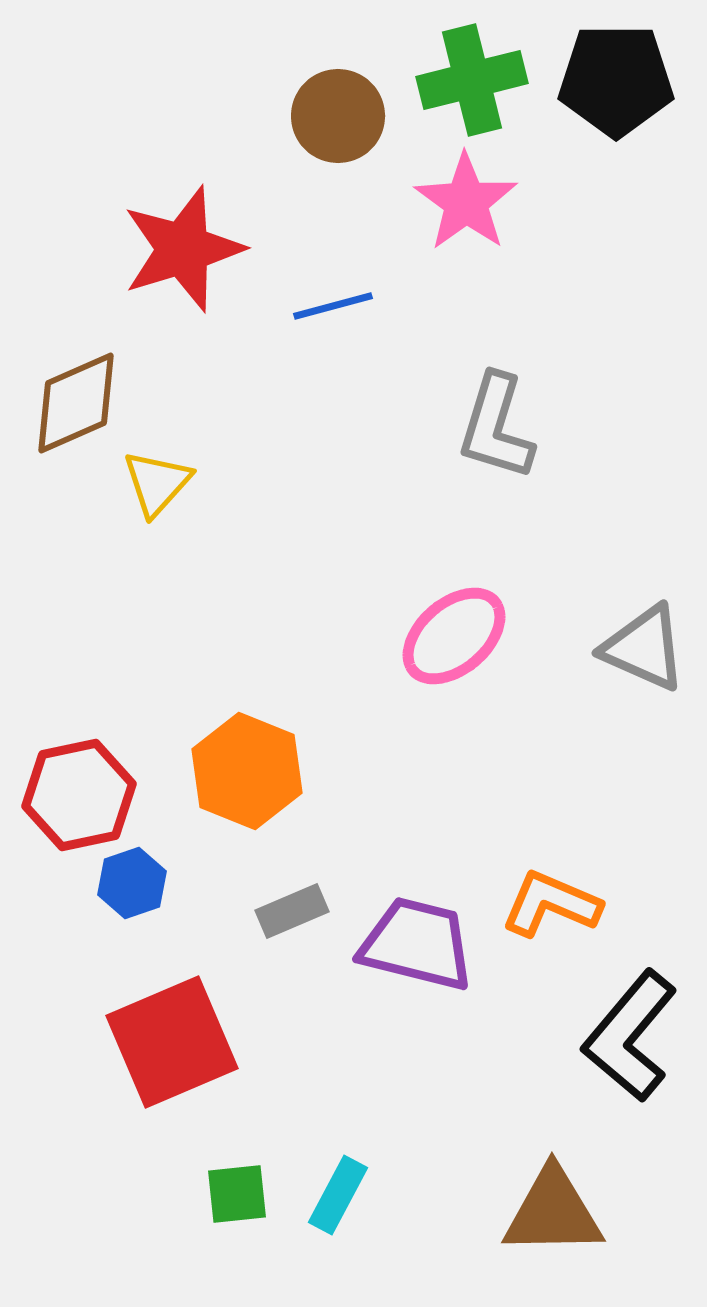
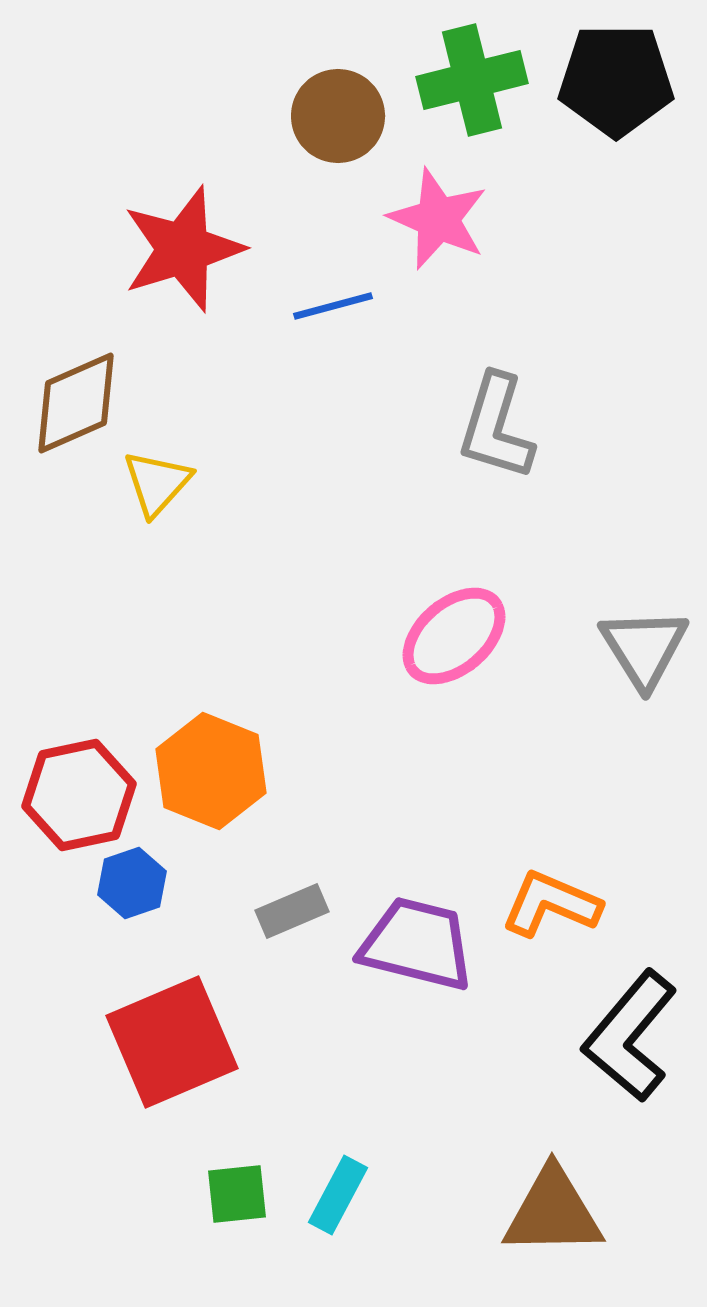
pink star: moved 28 px left, 17 px down; rotated 12 degrees counterclockwise
gray triangle: rotated 34 degrees clockwise
orange hexagon: moved 36 px left
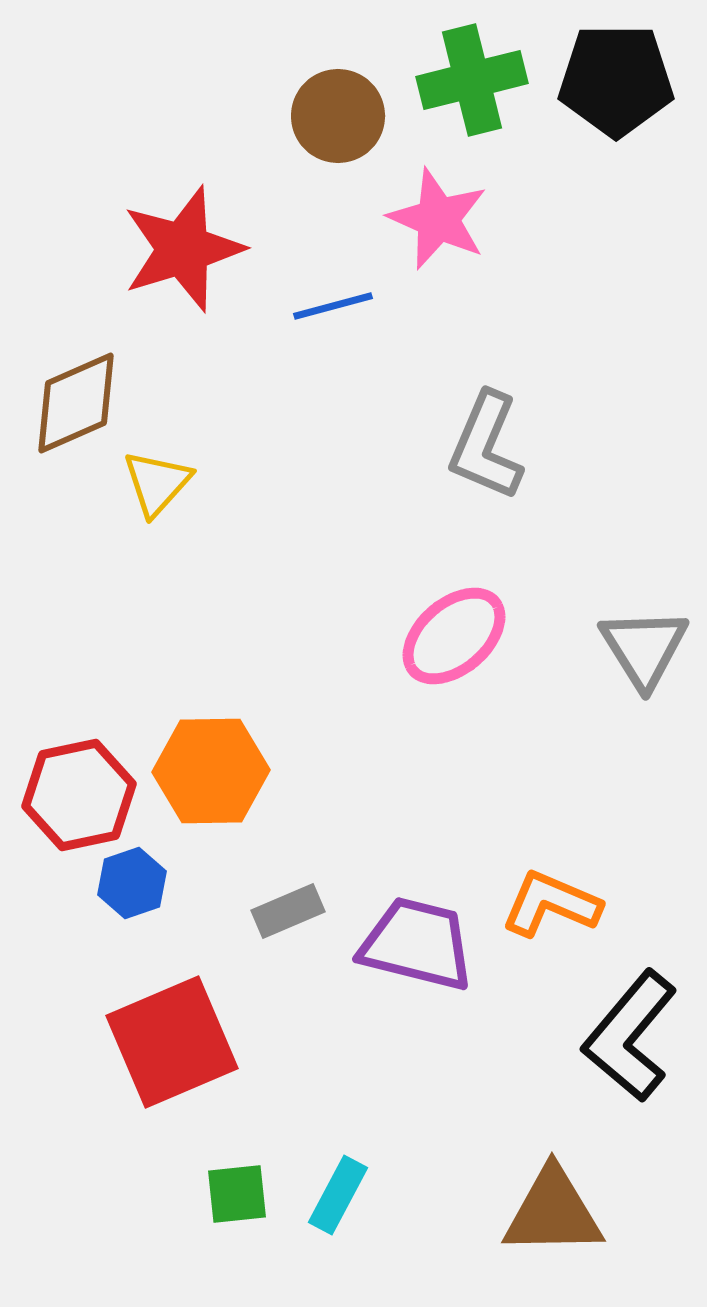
gray L-shape: moved 10 px left, 19 px down; rotated 6 degrees clockwise
orange hexagon: rotated 23 degrees counterclockwise
gray rectangle: moved 4 px left
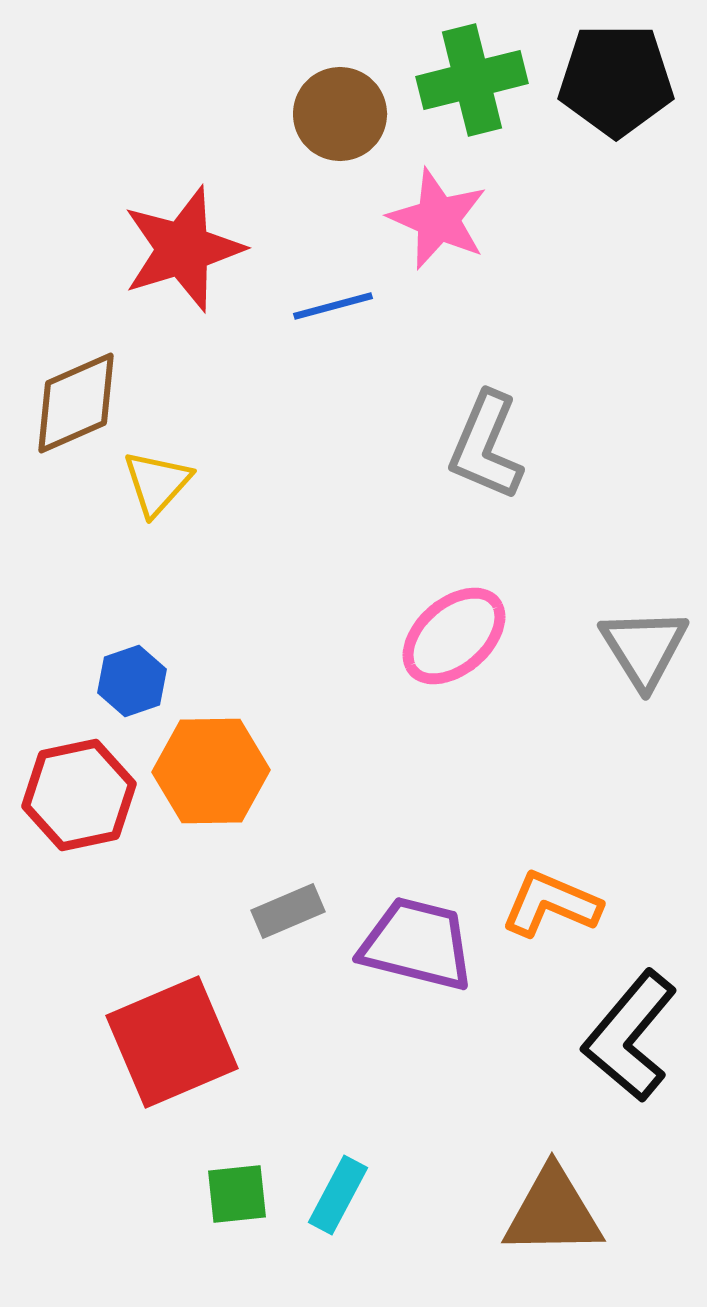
brown circle: moved 2 px right, 2 px up
blue hexagon: moved 202 px up
